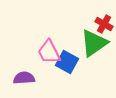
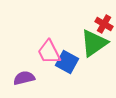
purple semicircle: rotated 10 degrees counterclockwise
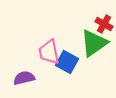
pink trapezoid: rotated 16 degrees clockwise
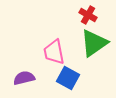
red cross: moved 16 px left, 9 px up
pink trapezoid: moved 5 px right
blue square: moved 1 px right, 16 px down
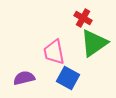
red cross: moved 5 px left, 3 px down
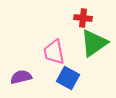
red cross: rotated 24 degrees counterclockwise
purple semicircle: moved 3 px left, 1 px up
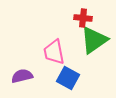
green triangle: moved 3 px up
purple semicircle: moved 1 px right, 1 px up
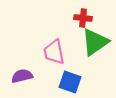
green triangle: moved 1 px right, 2 px down
blue square: moved 2 px right, 4 px down; rotated 10 degrees counterclockwise
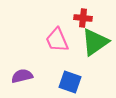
pink trapezoid: moved 3 px right, 12 px up; rotated 12 degrees counterclockwise
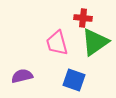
pink trapezoid: moved 3 px down; rotated 8 degrees clockwise
blue square: moved 4 px right, 2 px up
